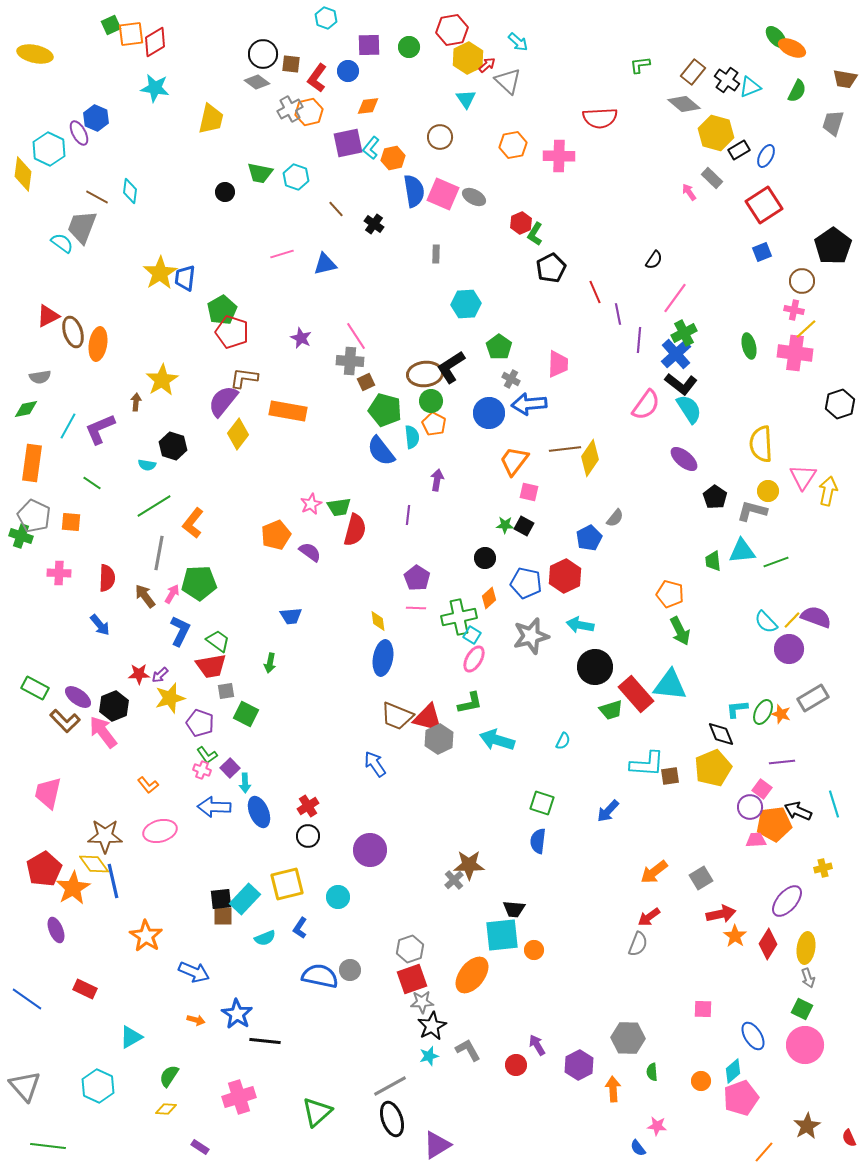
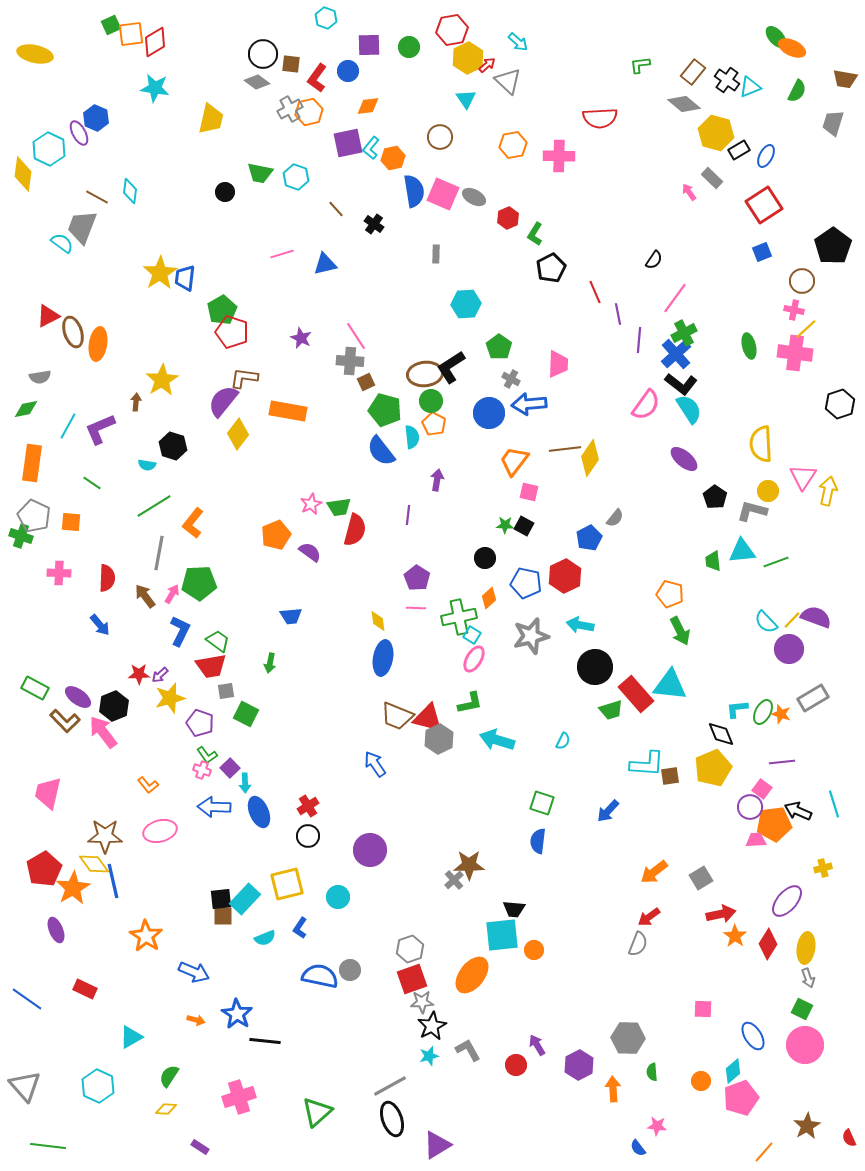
red hexagon at (521, 223): moved 13 px left, 5 px up
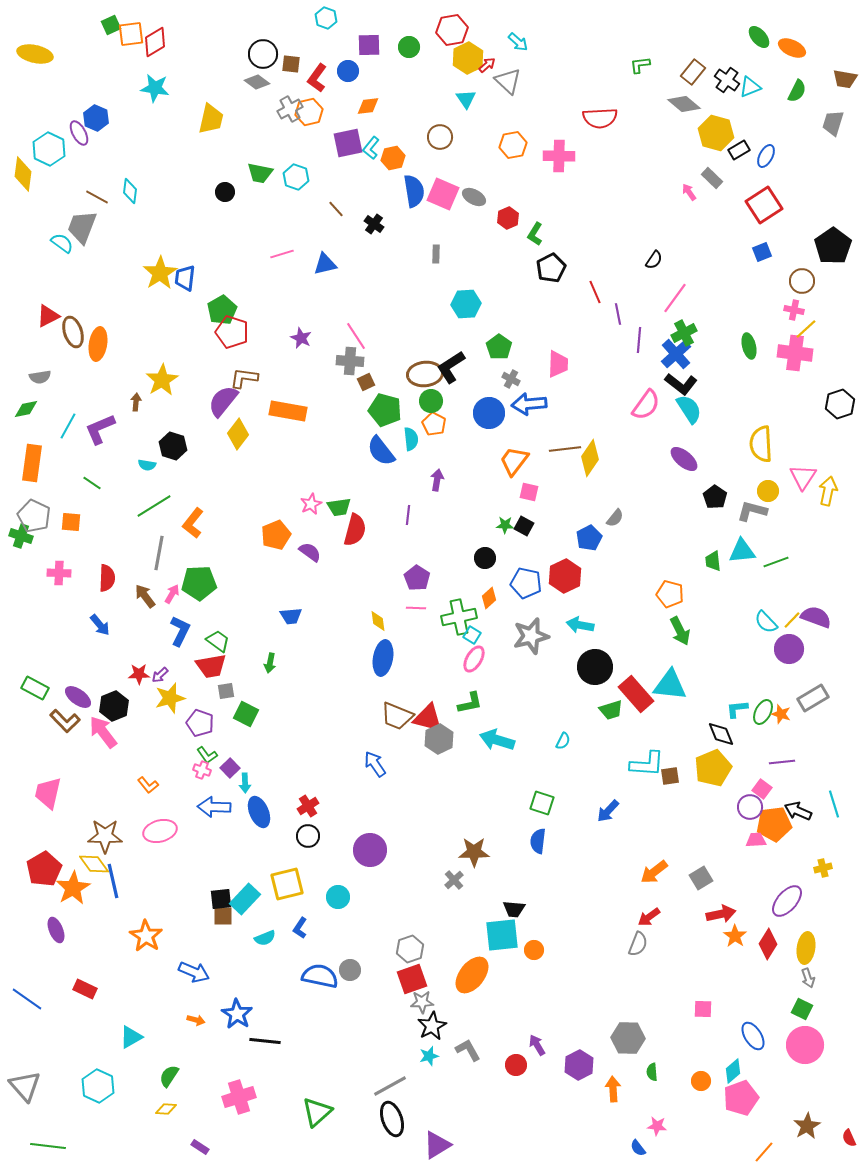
green ellipse at (776, 37): moved 17 px left
cyan semicircle at (412, 437): moved 1 px left, 2 px down
brown star at (469, 865): moved 5 px right, 13 px up
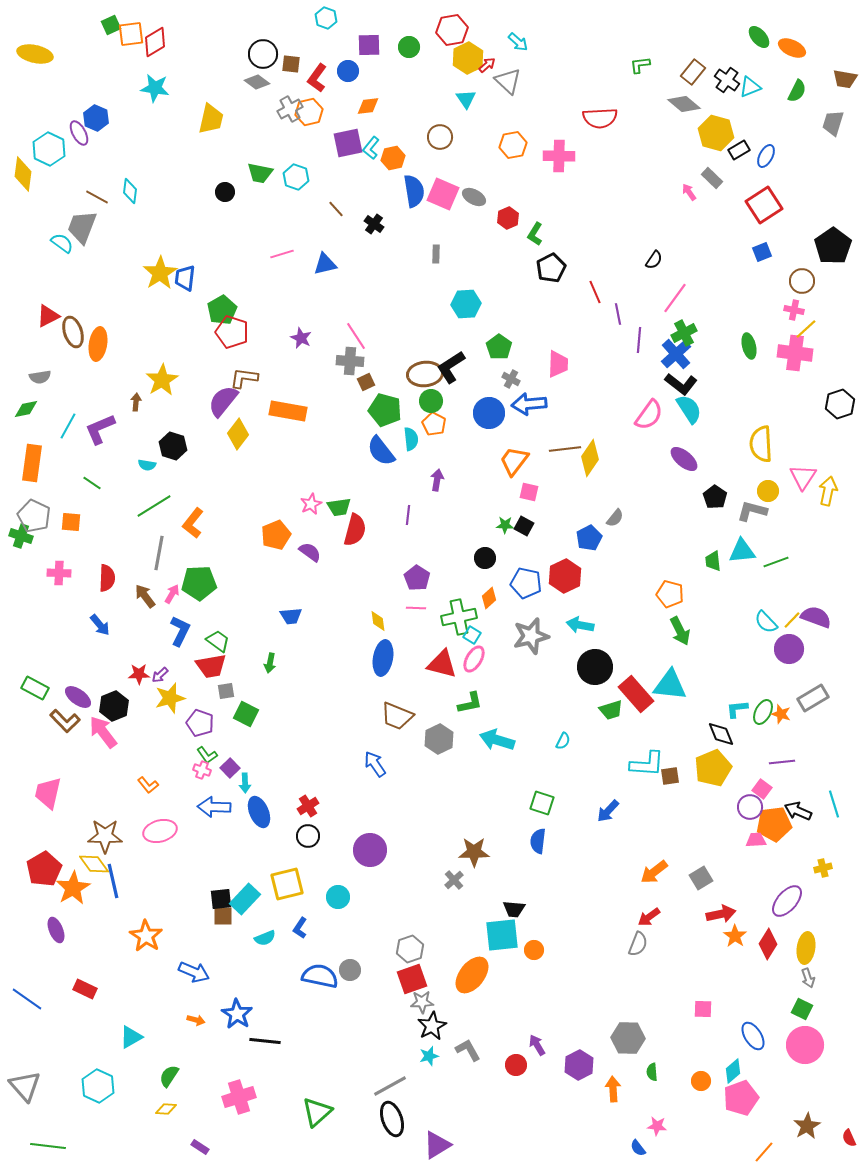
pink semicircle at (646, 405): moved 3 px right, 10 px down
red triangle at (428, 718): moved 14 px right, 54 px up
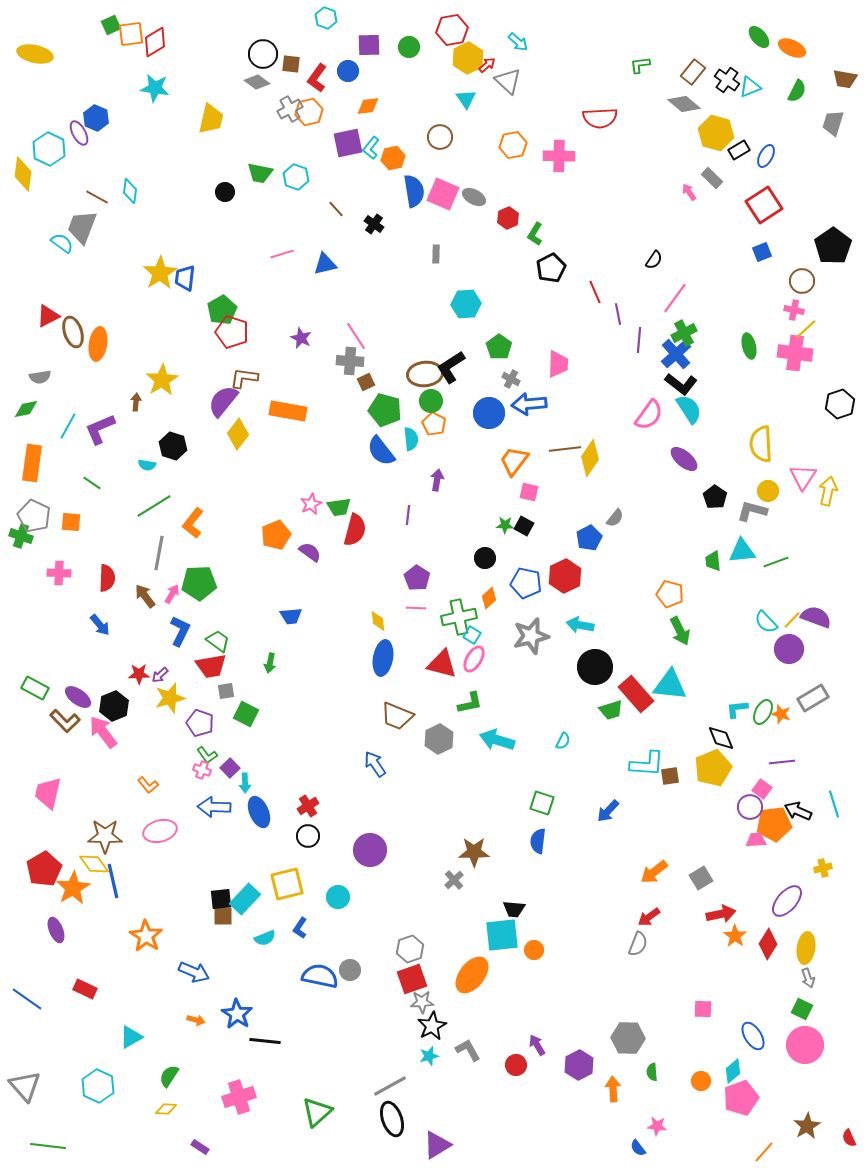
black diamond at (721, 734): moved 4 px down
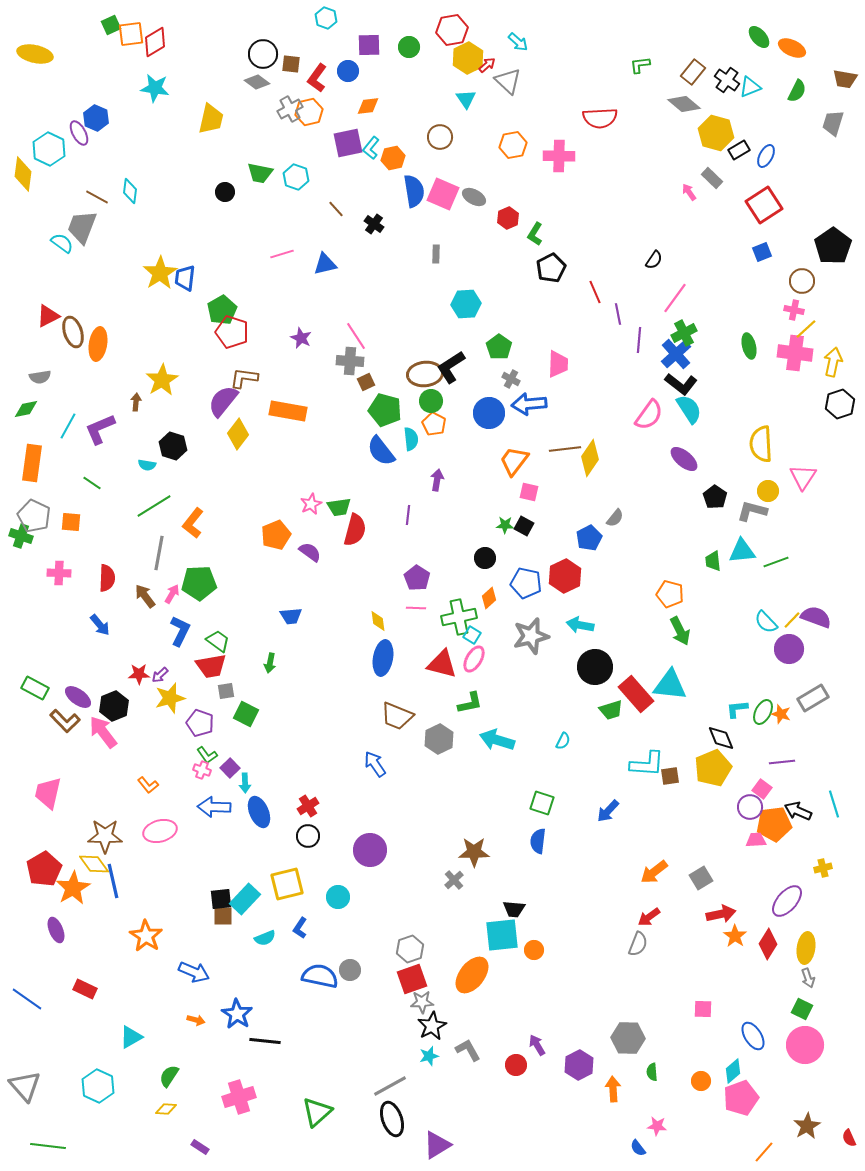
yellow arrow at (828, 491): moved 5 px right, 129 px up
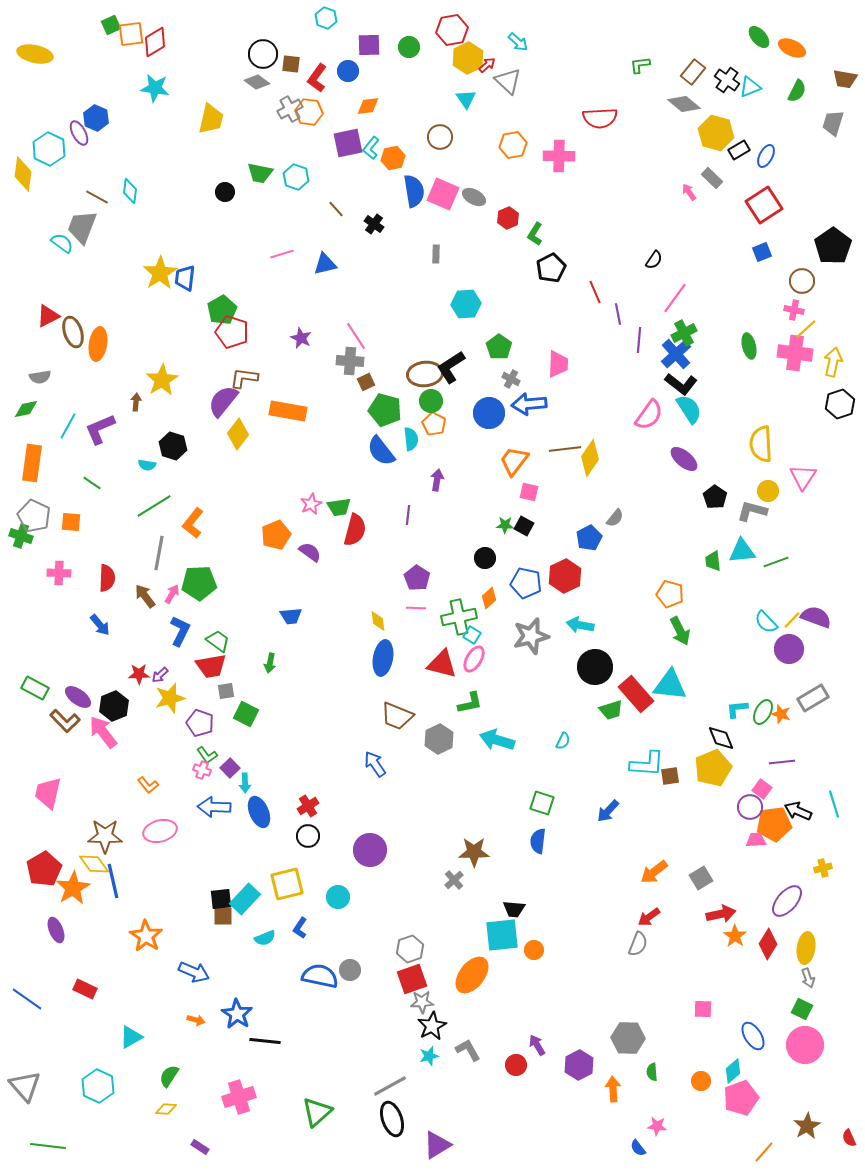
orange hexagon at (309, 112): rotated 20 degrees clockwise
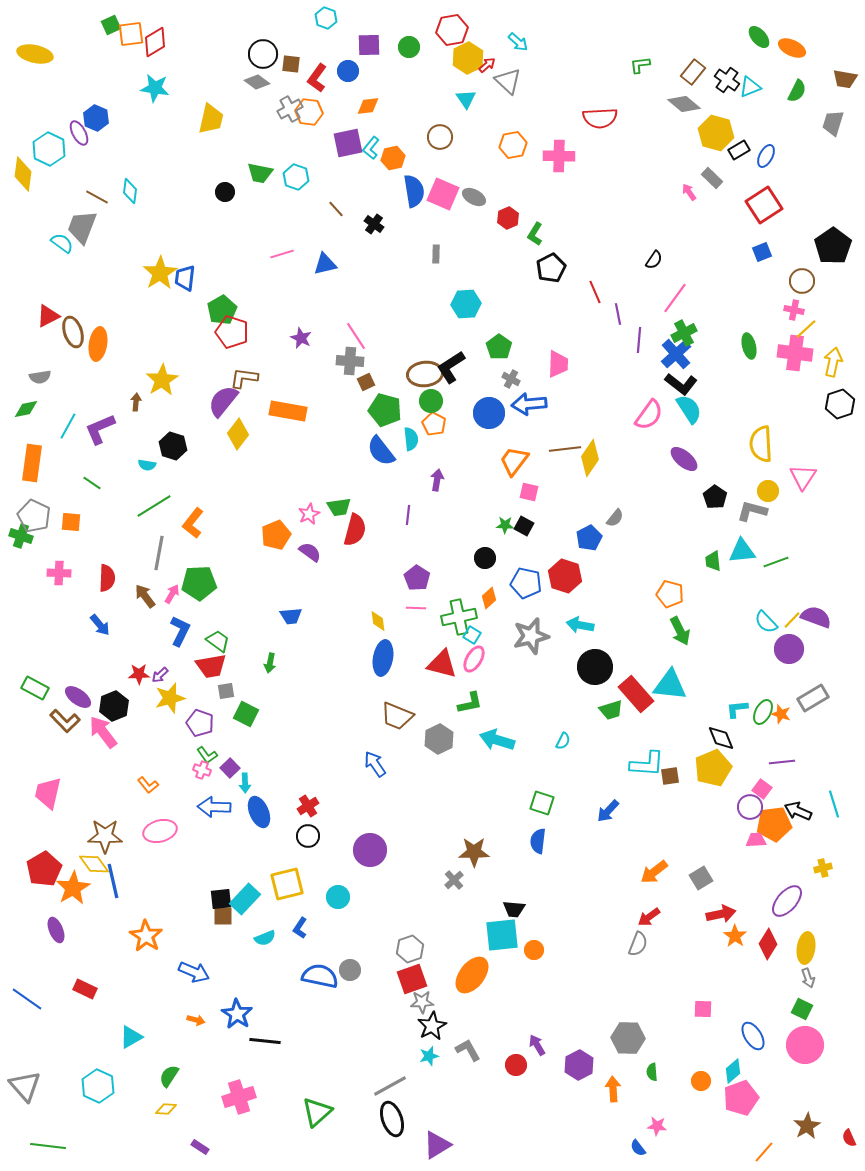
pink star at (311, 504): moved 2 px left, 10 px down
red hexagon at (565, 576): rotated 16 degrees counterclockwise
